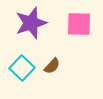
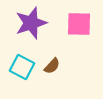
cyan square: moved 1 px up; rotated 15 degrees counterclockwise
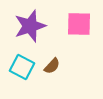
purple star: moved 1 px left, 3 px down
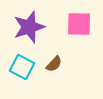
purple star: moved 1 px left, 1 px down
brown semicircle: moved 2 px right, 2 px up
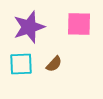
cyan square: moved 1 px left, 3 px up; rotated 30 degrees counterclockwise
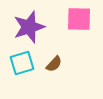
pink square: moved 5 px up
cyan square: moved 1 px right, 1 px up; rotated 15 degrees counterclockwise
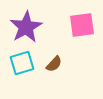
pink square: moved 3 px right, 6 px down; rotated 8 degrees counterclockwise
purple star: moved 3 px left; rotated 12 degrees counterclockwise
